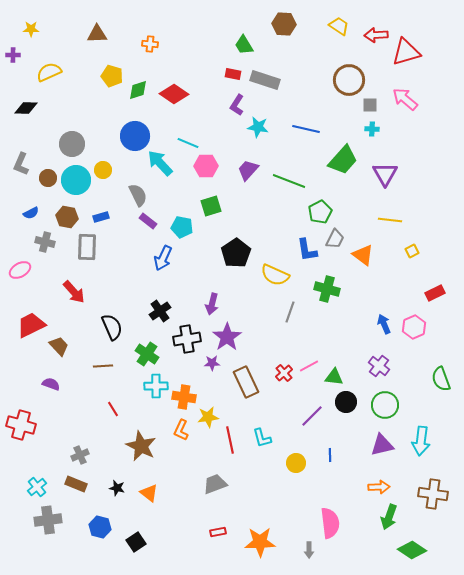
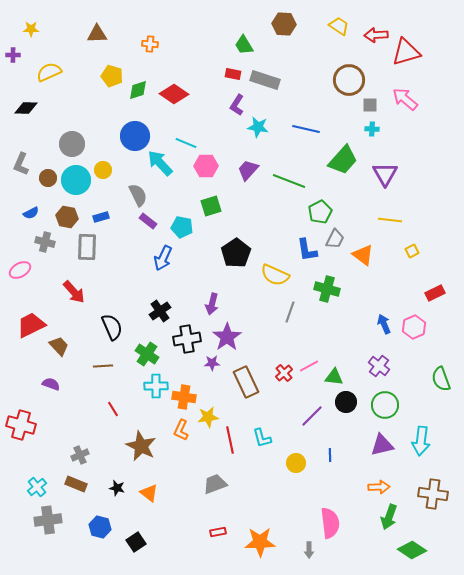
cyan line at (188, 143): moved 2 px left
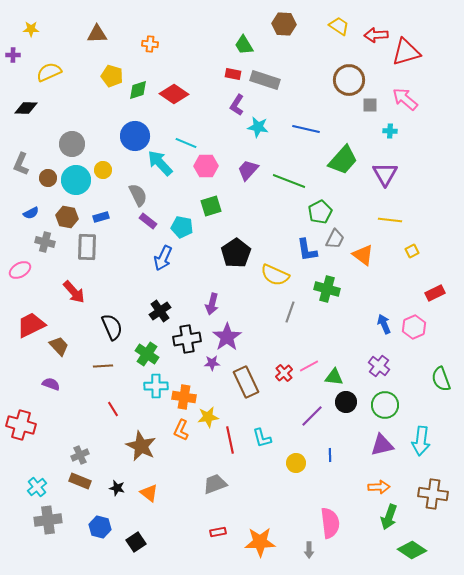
cyan cross at (372, 129): moved 18 px right, 2 px down
brown rectangle at (76, 484): moved 4 px right, 3 px up
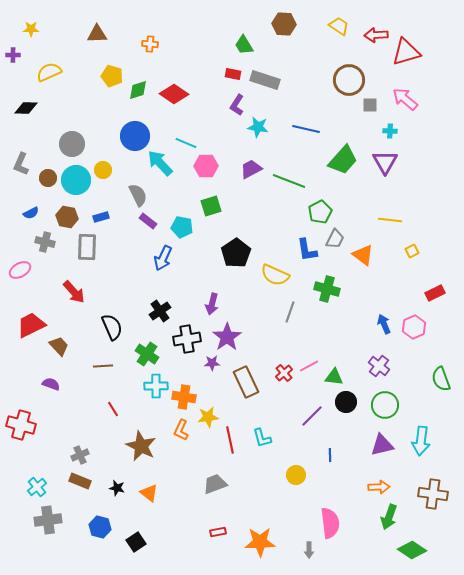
purple trapezoid at (248, 170): moved 3 px right, 1 px up; rotated 20 degrees clockwise
purple triangle at (385, 174): moved 12 px up
yellow circle at (296, 463): moved 12 px down
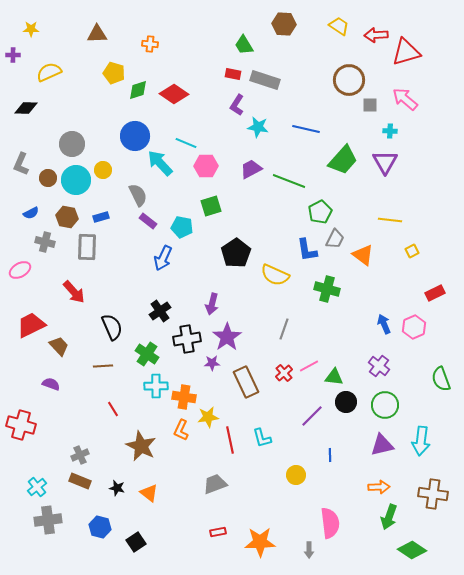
yellow pentagon at (112, 76): moved 2 px right, 3 px up
gray line at (290, 312): moved 6 px left, 17 px down
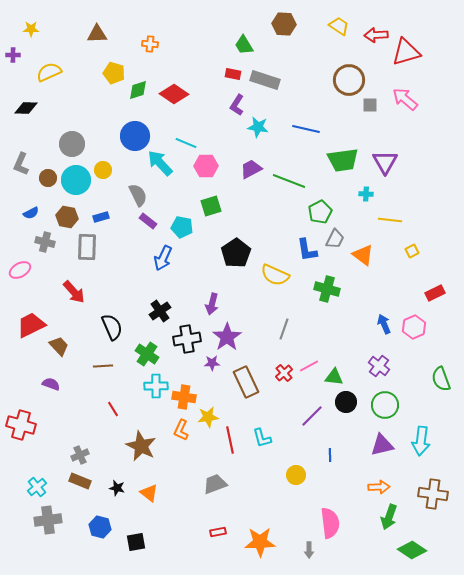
cyan cross at (390, 131): moved 24 px left, 63 px down
green trapezoid at (343, 160): rotated 40 degrees clockwise
black square at (136, 542): rotated 24 degrees clockwise
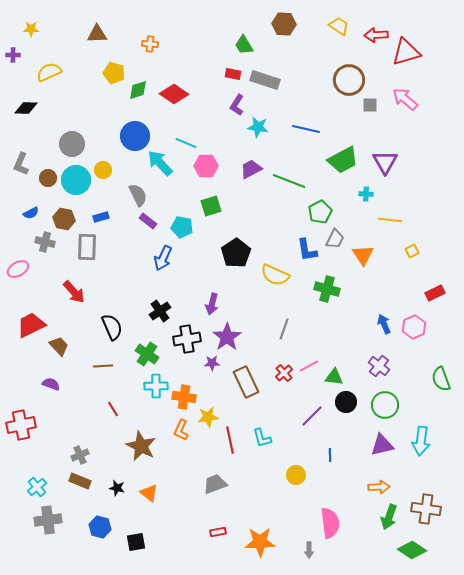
green trapezoid at (343, 160): rotated 20 degrees counterclockwise
brown hexagon at (67, 217): moved 3 px left, 2 px down
orange triangle at (363, 255): rotated 20 degrees clockwise
pink ellipse at (20, 270): moved 2 px left, 1 px up
red cross at (21, 425): rotated 28 degrees counterclockwise
brown cross at (433, 494): moved 7 px left, 15 px down
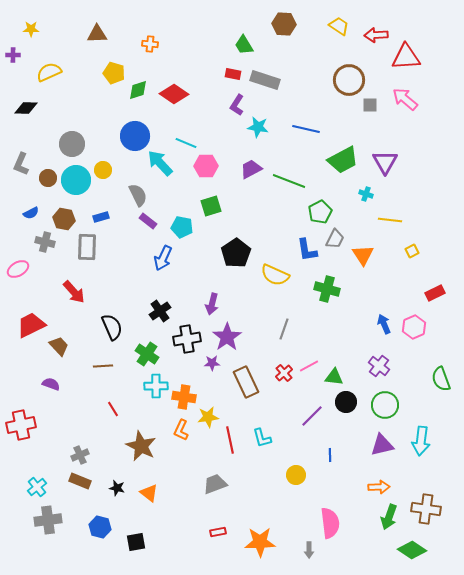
red triangle at (406, 52): moved 5 px down; rotated 12 degrees clockwise
cyan cross at (366, 194): rotated 16 degrees clockwise
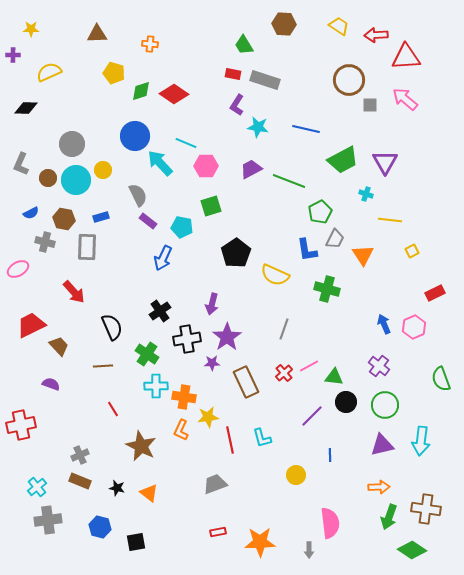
green diamond at (138, 90): moved 3 px right, 1 px down
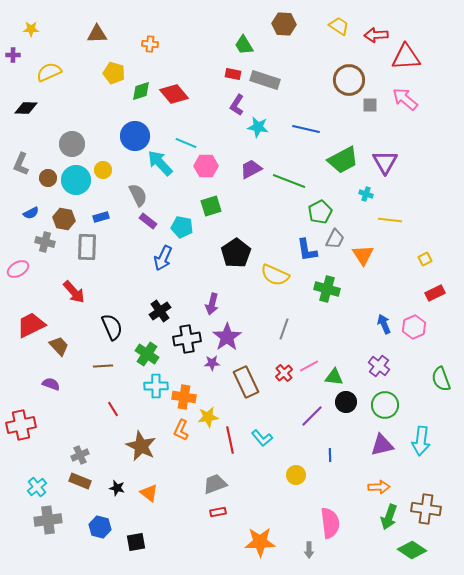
red diamond at (174, 94): rotated 16 degrees clockwise
yellow square at (412, 251): moved 13 px right, 8 px down
cyan L-shape at (262, 438): rotated 25 degrees counterclockwise
red rectangle at (218, 532): moved 20 px up
